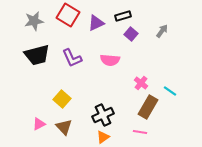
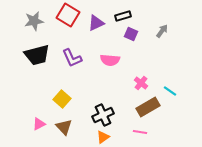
purple square: rotated 16 degrees counterclockwise
brown rectangle: rotated 30 degrees clockwise
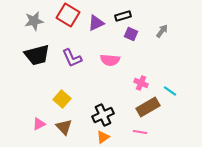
pink cross: rotated 16 degrees counterclockwise
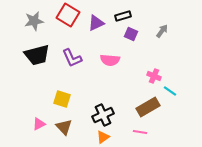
pink cross: moved 13 px right, 7 px up
yellow square: rotated 24 degrees counterclockwise
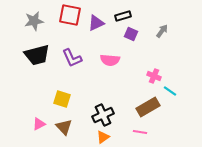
red square: moved 2 px right; rotated 20 degrees counterclockwise
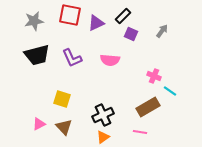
black rectangle: rotated 28 degrees counterclockwise
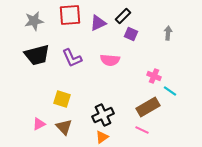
red square: rotated 15 degrees counterclockwise
purple triangle: moved 2 px right
gray arrow: moved 6 px right, 2 px down; rotated 32 degrees counterclockwise
pink line: moved 2 px right, 2 px up; rotated 16 degrees clockwise
orange triangle: moved 1 px left
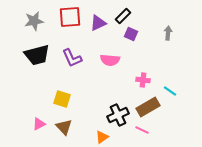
red square: moved 2 px down
pink cross: moved 11 px left, 4 px down; rotated 16 degrees counterclockwise
black cross: moved 15 px right
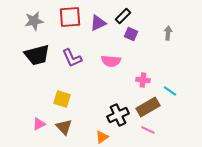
pink semicircle: moved 1 px right, 1 px down
pink line: moved 6 px right
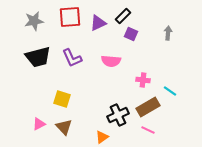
black trapezoid: moved 1 px right, 2 px down
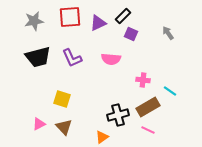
gray arrow: rotated 40 degrees counterclockwise
pink semicircle: moved 2 px up
black cross: rotated 10 degrees clockwise
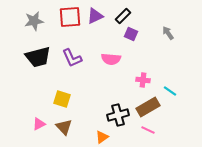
purple triangle: moved 3 px left, 7 px up
